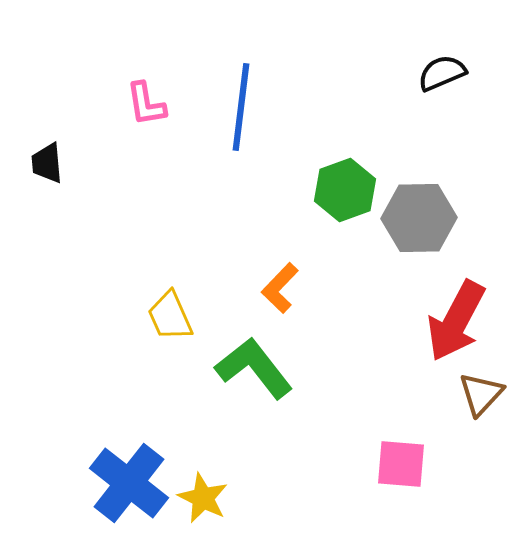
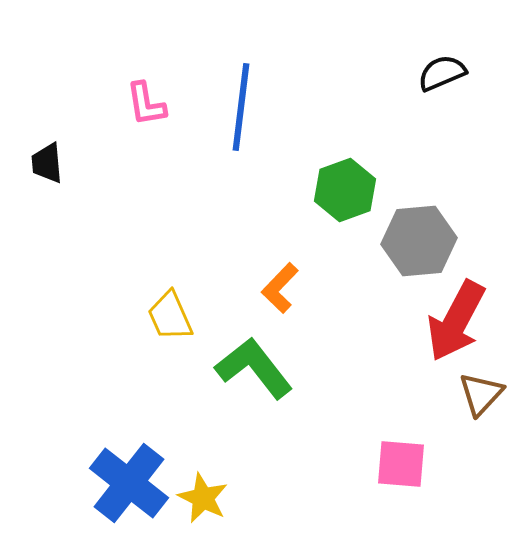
gray hexagon: moved 23 px down; rotated 4 degrees counterclockwise
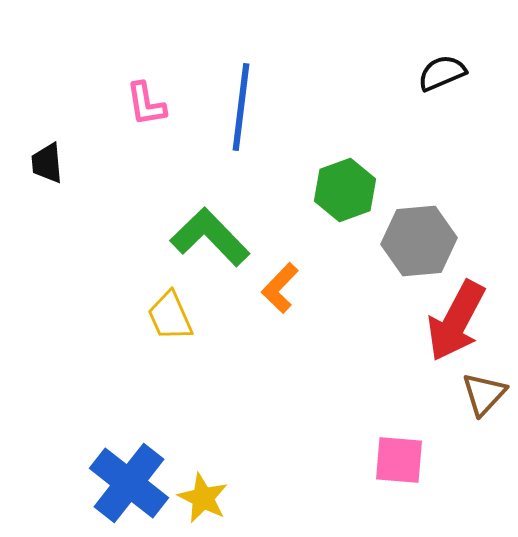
green L-shape: moved 44 px left, 131 px up; rotated 6 degrees counterclockwise
brown triangle: moved 3 px right
pink square: moved 2 px left, 4 px up
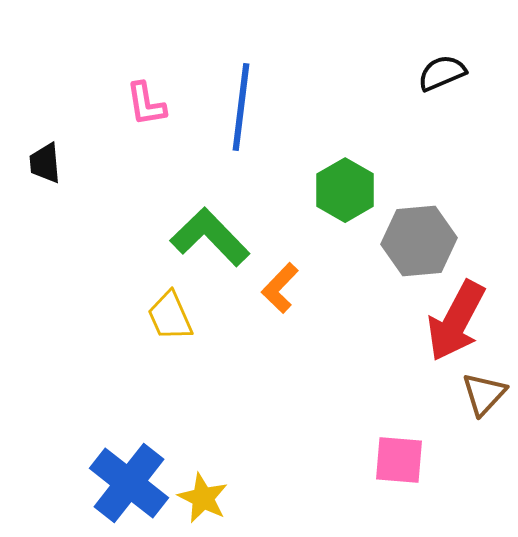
black trapezoid: moved 2 px left
green hexagon: rotated 10 degrees counterclockwise
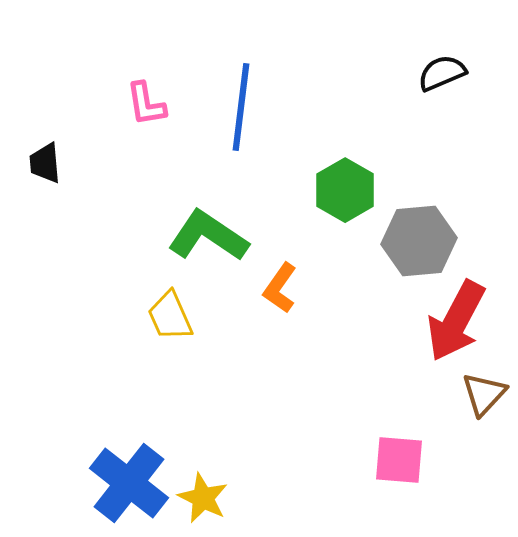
green L-shape: moved 2 px left, 1 px up; rotated 12 degrees counterclockwise
orange L-shape: rotated 9 degrees counterclockwise
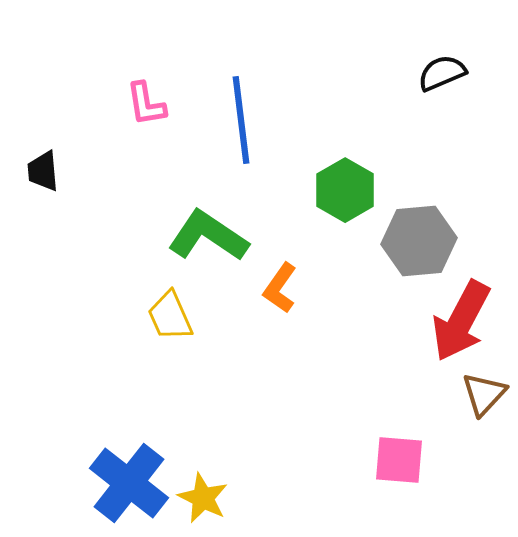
blue line: moved 13 px down; rotated 14 degrees counterclockwise
black trapezoid: moved 2 px left, 8 px down
red arrow: moved 5 px right
